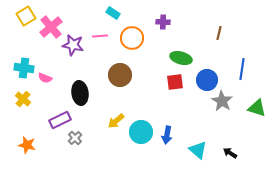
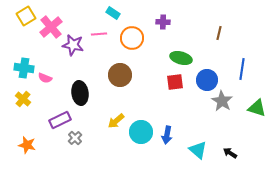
pink line: moved 1 px left, 2 px up
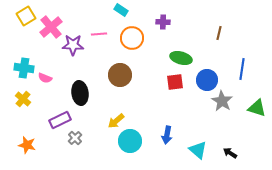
cyan rectangle: moved 8 px right, 3 px up
purple star: rotated 10 degrees counterclockwise
cyan circle: moved 11 px left, 9 px down
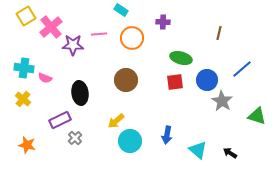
blue line: rotated 40 degrees clockwise
brown circle: moved 6 px right, 5 px down
green triangle: moved 8 px down
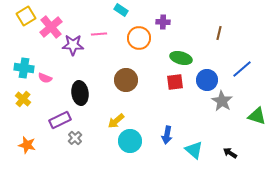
orange circle: moved 7 px right
cyan triangle: moved 4 px left
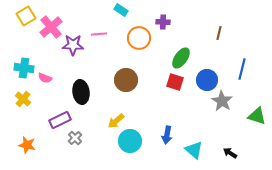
green ellipse: rotated 70 degrees counterclockwise
blue line: rotated 35 degrees counterclockwise
red square: rotated 24 degrees clockwise
black ellipse: moved 1 px right, 1 px up
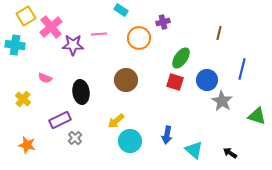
purple cross: rotated 16 degrees counterclockwise
cyan cross: moved 9 px left, 23 px up
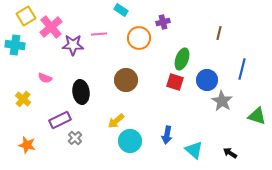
green ellipse: moved 1 px right, 1 px down; rotated 15 degrees counterclockwise
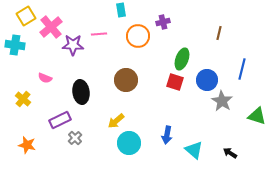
cyan rectangle: rotated 48 degrees clockwise
orange circle: moved 1 px left, 2 px up
cyan circle: moved 1 px left, 2 px down
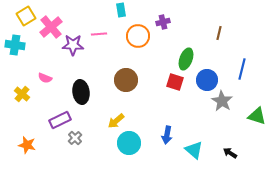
green ellipse: moved 4 px right
yellow cross: moved 1 px left, 5 px up
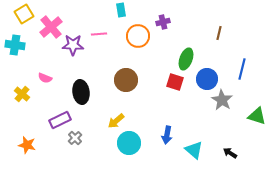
yellow square: moved 2 px left, 2 px up
blue circle: moved 1 px up
gray star: moved 1 px up
